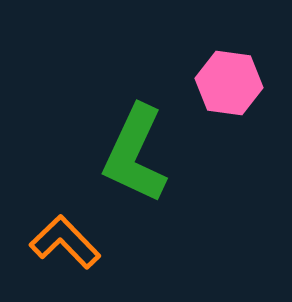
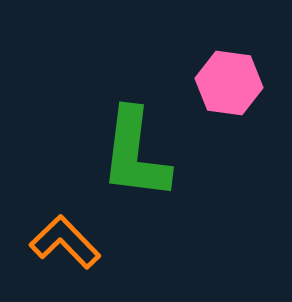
green L-shape: rotated 18 degrees counterclockwise
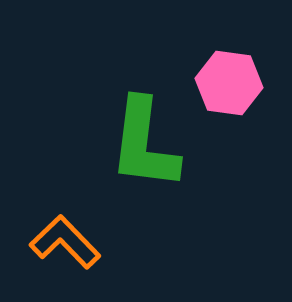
green L-shape: moved 9 px right, 10 px up
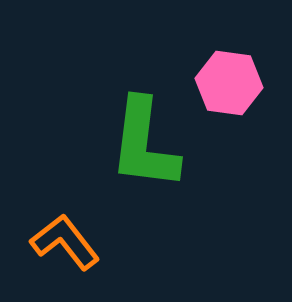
orange L-shape: rotated 6 degrees clockwise
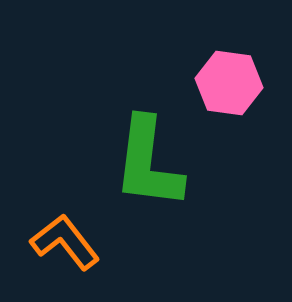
green L-shape: moved 4 px right, 19 px down
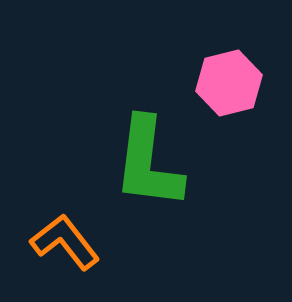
pink hexagon: rotated 22 degrees counterclockwise
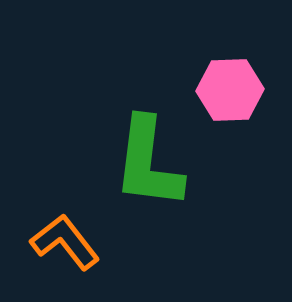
pink hexagon: moved 1 px right, 7 px down; rotated 12 degrees clockwise
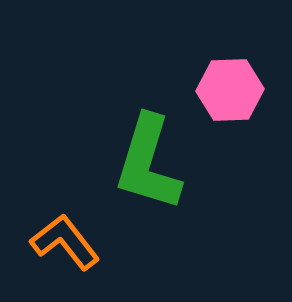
green L-shape: rotated 10 degrees clockwise
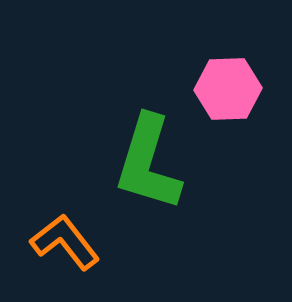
pink hexagon: moved 2 px left, 1 px up
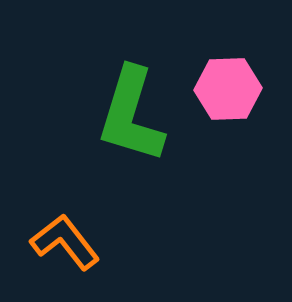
green L-shape: moved 17 px left, 48 px up
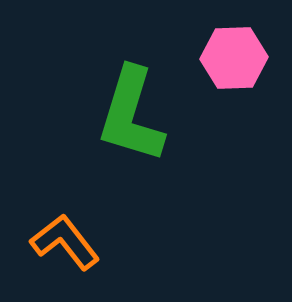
pink hexagon: moved 6 px right, 31 px up
